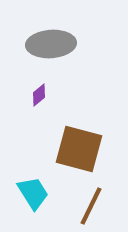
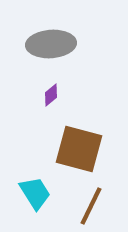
purple diamond: moved 12 px right
cyan trapezoid: moved 2 px right
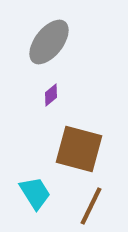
gray ellipse: moved 2 px left, 2 px up; rotated 48 degrees counterclockwise
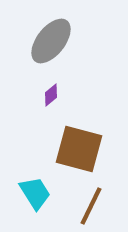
gray ellipse: moved 2 px right, 1 px up
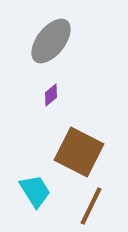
brown square: moved 3 px down; rotated 12 degrees clockwise
cyan trapezoid: moved 2 px up
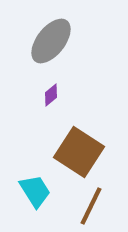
brown square: rotated 6 degrees clockwise
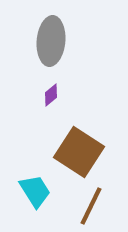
gray ellipse: rotated 33 degrees counterclockwise
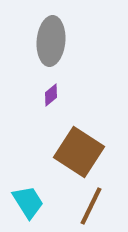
cyan trapezoid: moved 7 px left, 11 px down
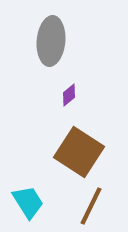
purple diamond: moved 18 px right
